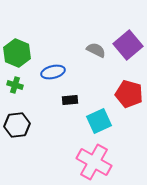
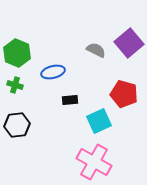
purple square: moved 1 px right, 2 px up
red pentagon: moved 5 px left
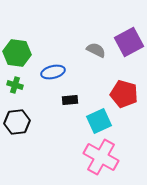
purple square: moved 1 px up; rotated 12 degrees clockwise
green hexagon: rotated 16 degrees counterclockwise
black hexagon: moved 3 px up
pink cross: moved 7 px right, 5 px up
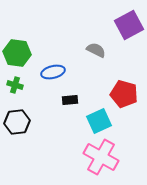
purple square: moved 17 px up
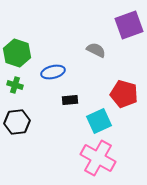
purple square: rotated 8 degrees clockwise
green hexagon: rotated 12 degrees clockwise
pink cross: moved 3 px left, 1 px down
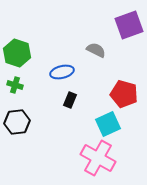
blue ellipse: moved 9 px right
black rectangle: rotated 63 degrees counterclockwise
cyan square: moved 9 px right, 3 px down
